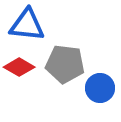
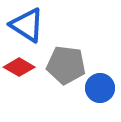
blue triangle: rotated 27 degrees clockwise
gray pentagon: moved 1 px right, 1 px down
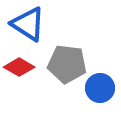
blue triangle: moved 1 px right, 1 px up
gray pentagon: moved 1 px right, 1 px up
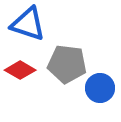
blue triangle: rotated 15 degrees counterclockwise
red diamond: moved 1 px right, 3 px down
